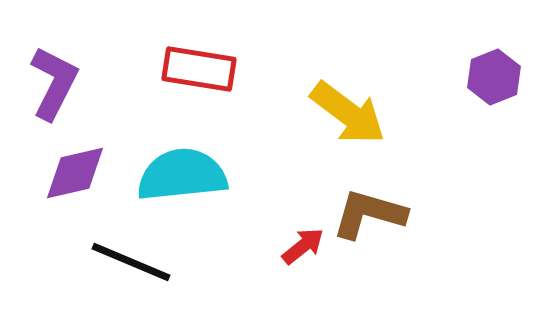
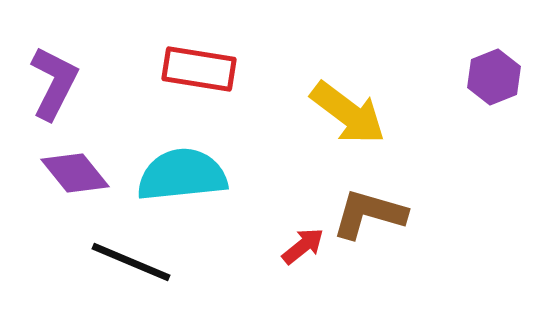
purple diamond: rotated 64 degrees clockwise
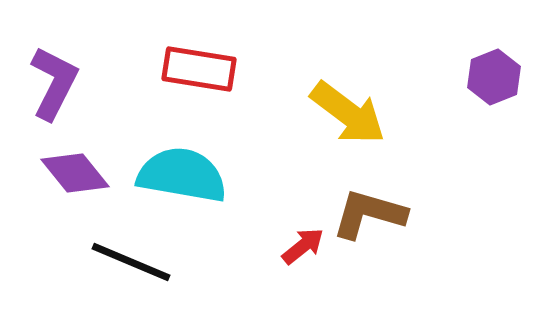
cyan semicircle: rotated 16 degrees clockwise
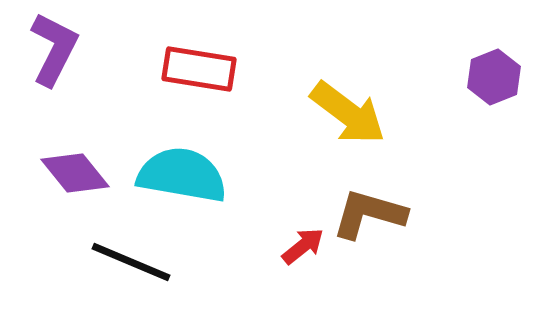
purple L-shape: moved 34 px up
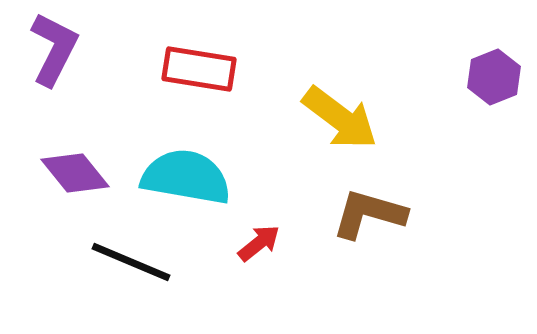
yellow arrow: moved 8 px left, 5 px down
cyan semicircle: moved 4 px right, 2 px down
red arrow: moved 44 px left, 3 px up
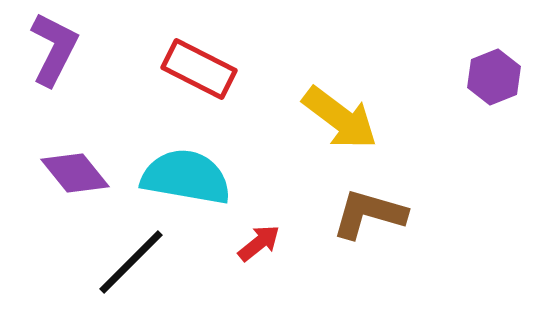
red rectangle: rotated 18 degrees clockwise
black line: rotated 68 degrees counterclockwise
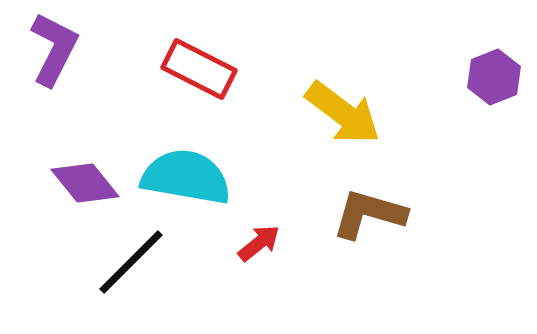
yellow arrow: moved 3 px right, 5 px up
purple diamond: moved 10 px right, 10 px down
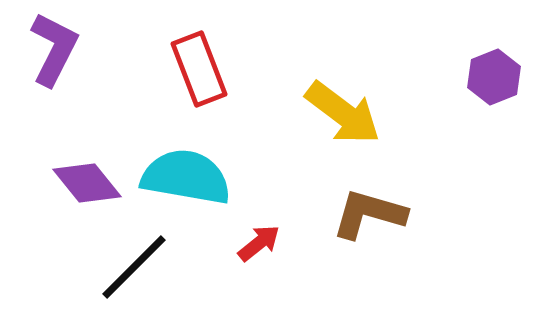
red rectangle: rotated 42 degrees clockwise
purple diamond: moved 2 px right
black line: moved 3 px right, 5 px down
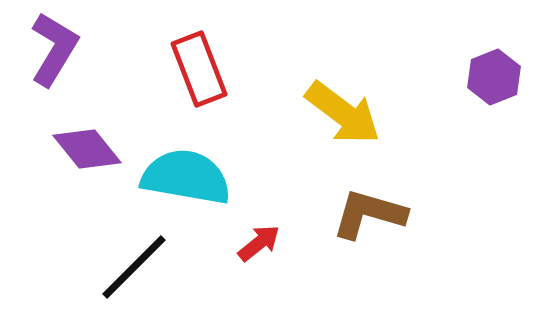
purple L-shape: rotated 4 degrees clockwise
purple diamond: moved 34 px up
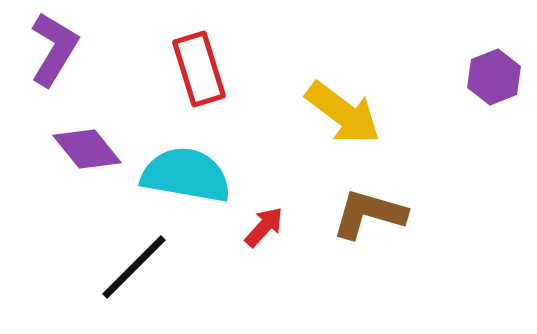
red rectangle: rotated 4 degrees clockwise
cyan semicircle: moved 2 px up
red arrow: moved 5 px right, 16 px up; rotated 9 degrees counterclockwise
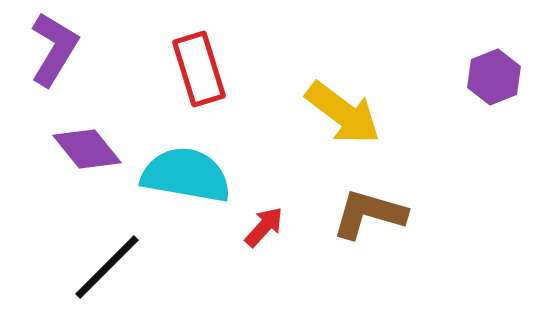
black line: moved 27 px left
